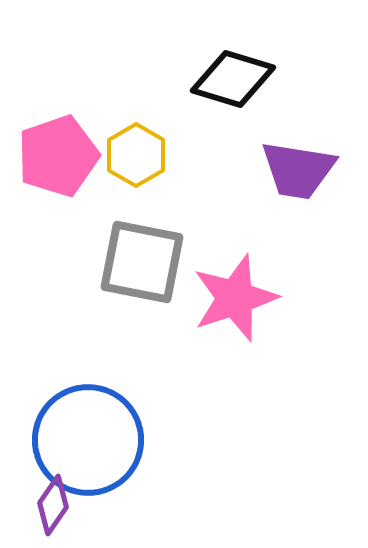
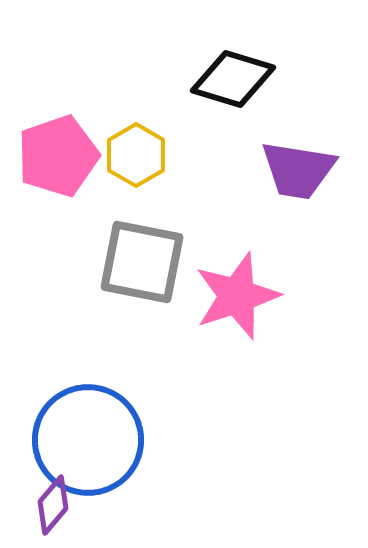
pink star: moved 2 px right, 2 px up
purple diamond: rotated 6 degrees clockwise
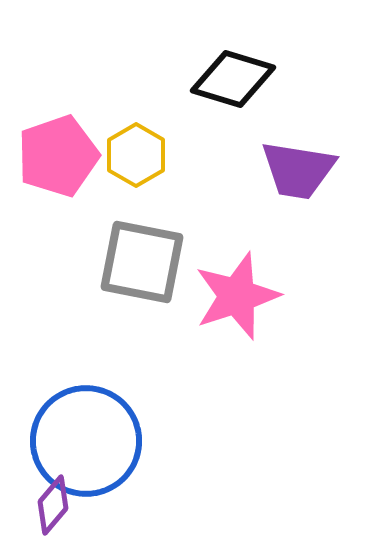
blue circle: moved 2 px left, 1 px down
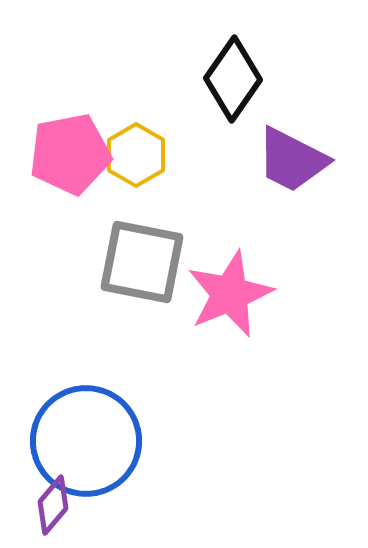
black diamond: rotated 72 degrees counterclockwise
pink pentagon: moved 12 px right, 2 px up; rotated 8 degrees clockwise
purple trapezoid: moved 6 px left, 10 px up; rotated 18 degrees clockwise
pink star: moved 7 px left, 2 px up; rotated 4 degrees counterclockwise
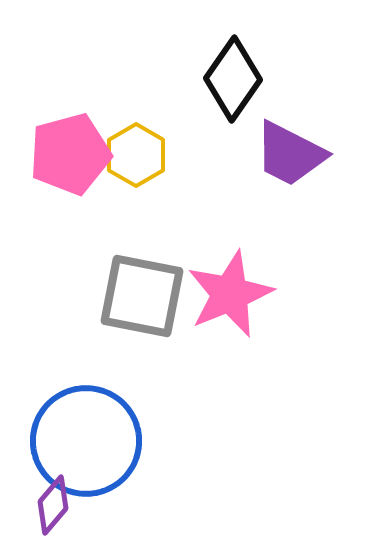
pink pentagon: rotated 4 degrees counterclockwise
purple trapezoid: moved 2 px left, 6 px up
gray square: moved 34 px down
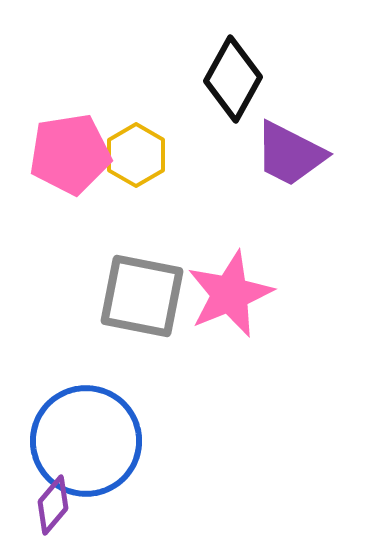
black diamond: rotated 6 degrees counterclockwise
pink pentagon: rotated 6 degrees clockwise
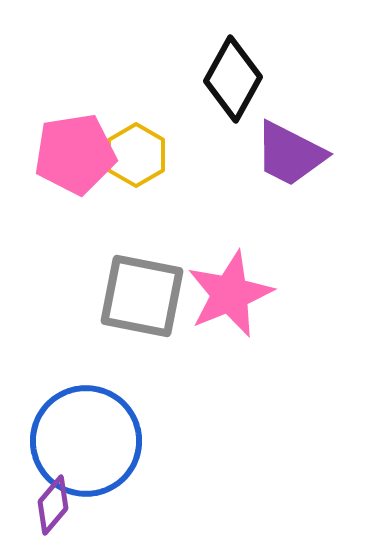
pink pentagon: moved 5 px right
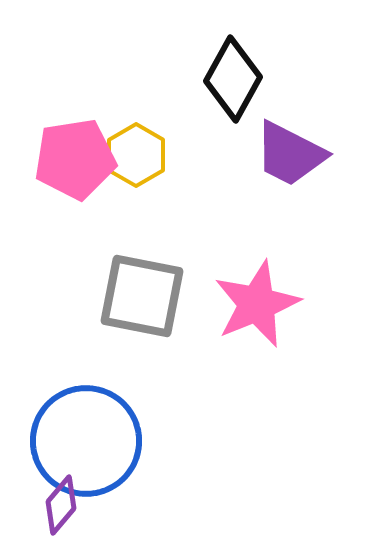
pink pentagon: moved 5 px down
pink star: moved 27 px right, 10 px down
purple diamond: moved 8 px right
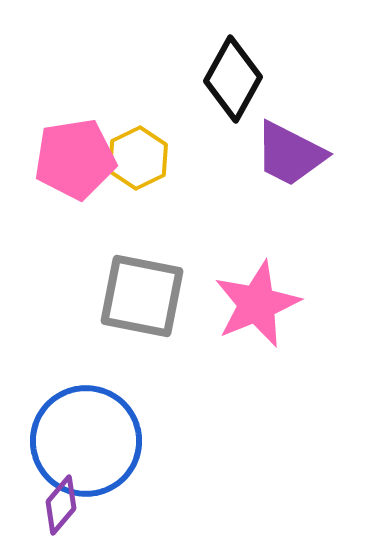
yellow hexagon: moved 2 px right, 3 px down; rotated 4 degrees clockwise
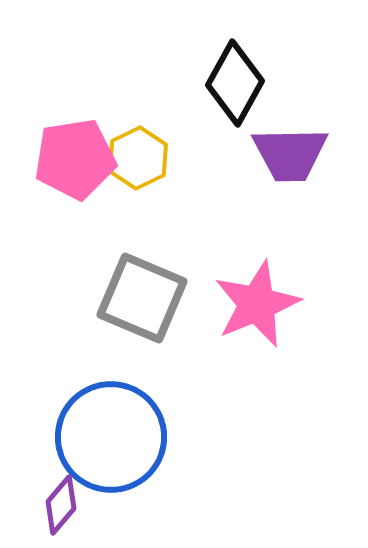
black diamond: moved 2 px right, 4 px down
purple trapezoid: rotated 28 degrees counterclockwise
gray square: moved 2 px down; rotated 12 degrees clockwise
blue circle: moved 25 px right, 4 px up
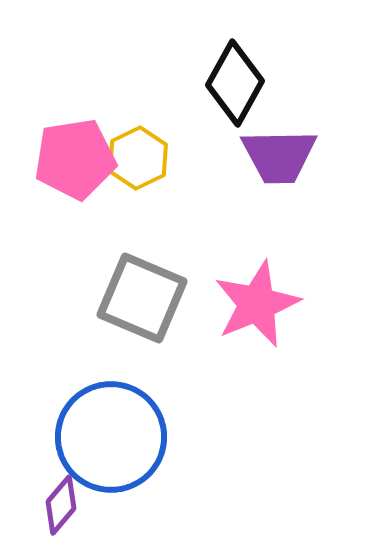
purple trapezoid: moved 11 px left, 2 px down
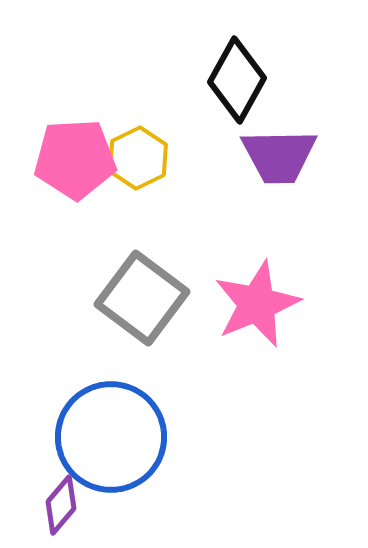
black diamond: moved 2 px right, 3 px up
pink pentagon: rotated 6 degrees clockwise
gray square: rotated 14 degrees clockwise
